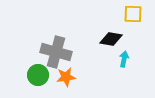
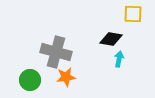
cyan arrow: moved 5 px left
green circle: moved 8 px left, 5 px down
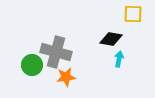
green circle: moved 2 px right, 15 px up
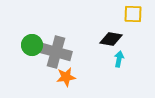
green circle: moved 20 px up
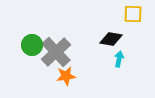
gray cross: rotated 32 degrees clockwise
orange star: moved 1 px up
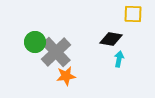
green circle: moved 3 px right, 3 px up
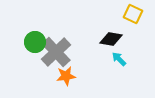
yellow square: rotated 24 degrees clockwise
cyan arrow: rotated 56 degrees counterclockwise
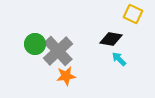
green circle: moved 2 px down
gray cross: moved 2 px right, 1 px up
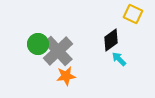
black diamond: moved 1 px down; rotated 45 degrees counterclockwise
green circle: moved 3 px right
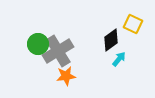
yellow square: moved 10 px down
gray cross: rotated 12 degrees clockwise
cyan arrow: rotated 84 degrees clockwise
